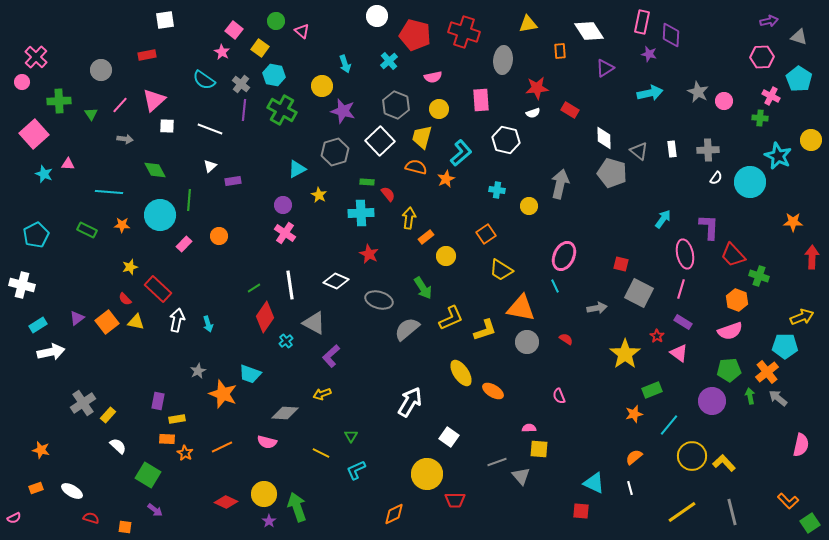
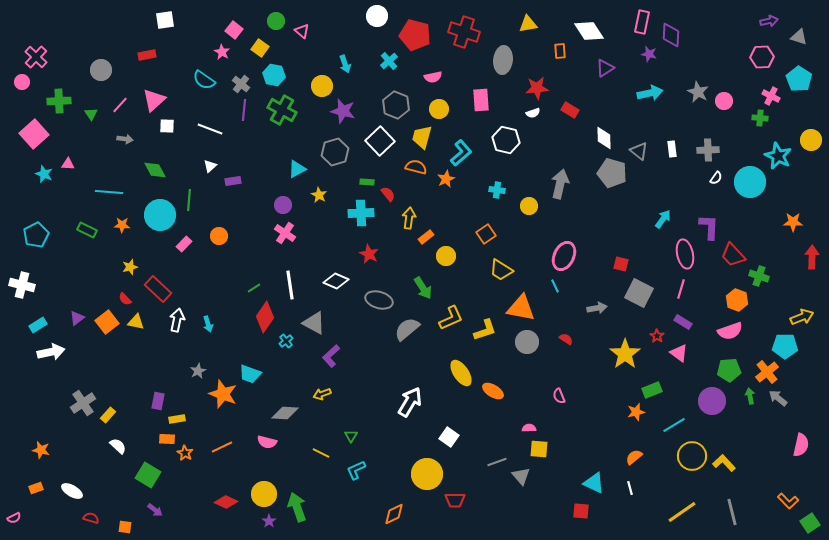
orange star at (634, 414): moved 2 px right, 2 px up
cyan line at (669, 425): moved 5 px right; rotated 20 degrees clockwise
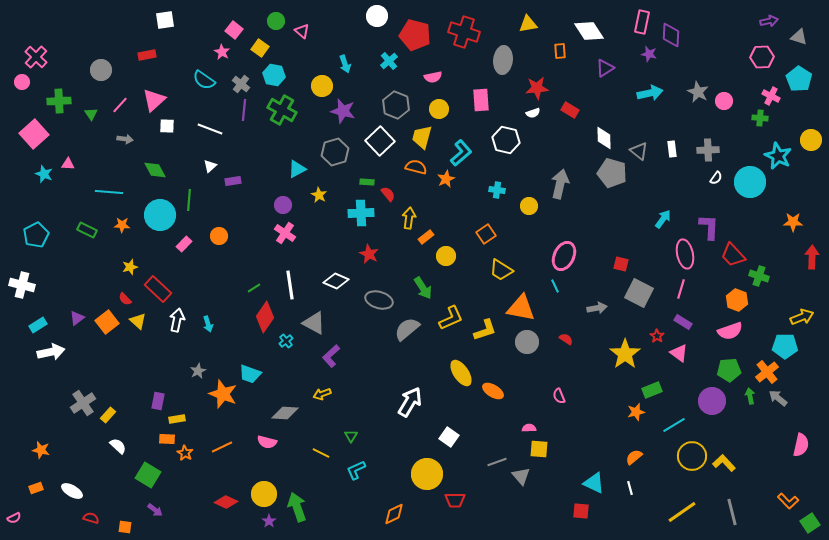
yellow triangle at (136, 322): moved 2 px right, 1 px up; rotated 30 degrees clockwise
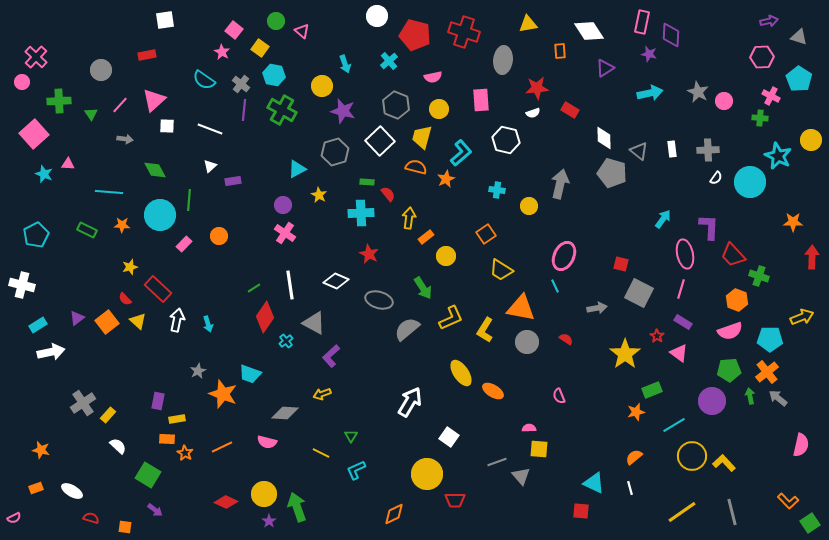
yellow L-shape at (485, 330): rotated 140 degrees clockwise
cyan pentagon at (785, 346): moved 15 px left, 7 px up
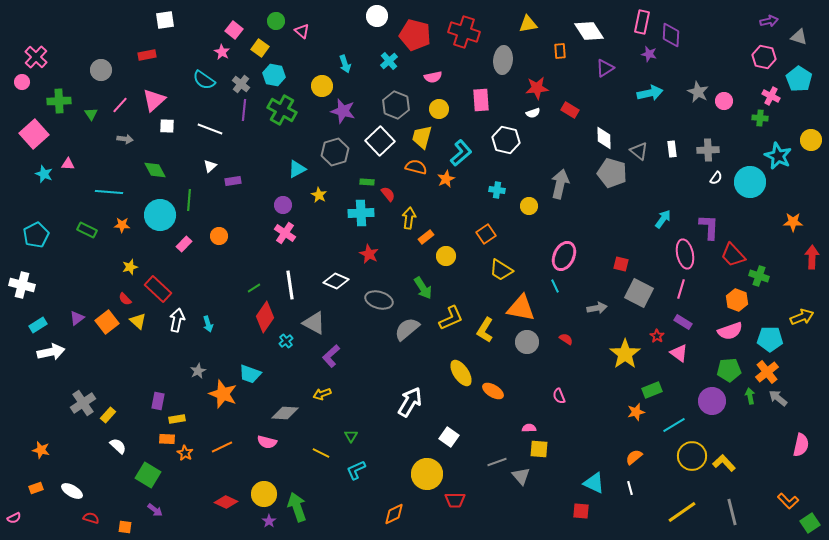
pink hexagon at (762, 57): moved 2 px right; rotated 15 degrees clockwise
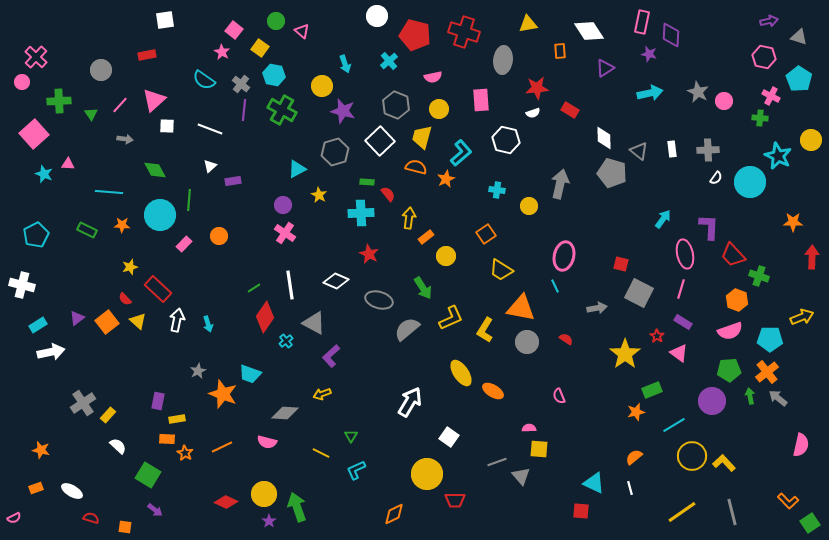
pink ellipse at (564, 256): rotated 12 degrees counterclockwise
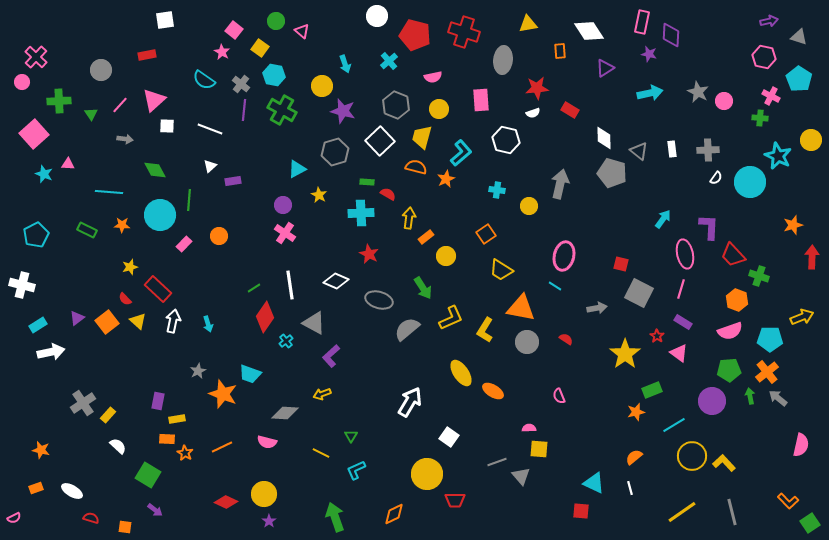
red semicircle at (388, 194): rotated 21 degrees counterclockwise
orange star at (793, 222): moved 3 px down; rotated 18 degrees counterclockwise
cyan line at (555, 286): rotated 32 degrees counterclockwise
white arrow at (177, 320): moved 4 px left, 1 px down
green arrow at (297, 507): moved 38 px right, 10 px down
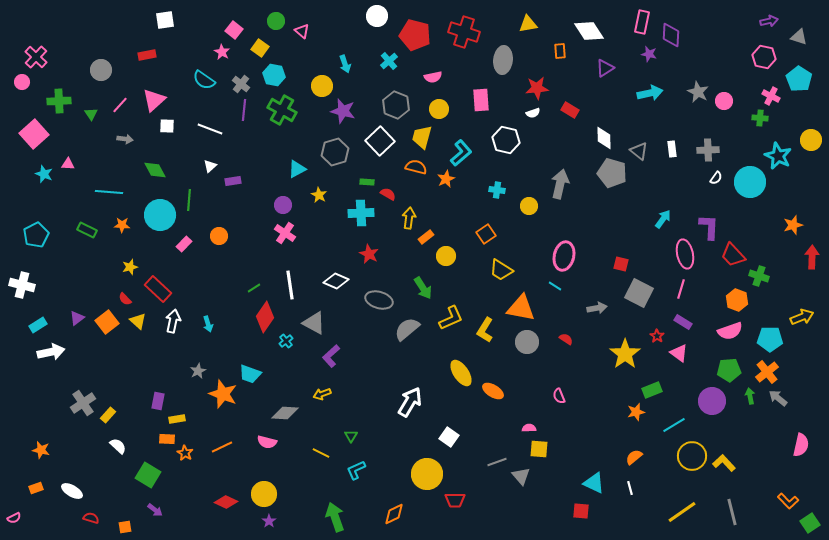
orange square at (125, 527): rotated 16 degrees counterclockwise
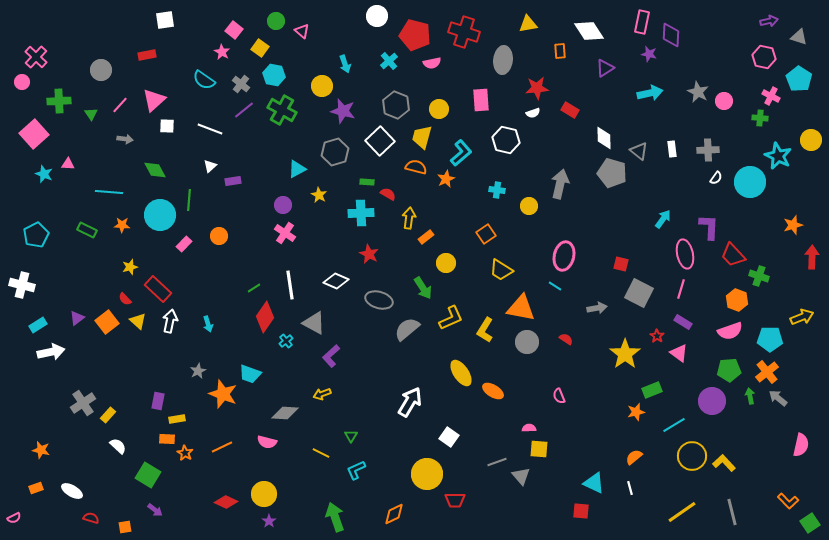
pink semicircle at (433, 77): moved 1 px left, 14 px up
purple line at (244, 110): rotated 45 degrees clockwise
yellow circle at (446, 256): moved 7 px down
white arrow at (173, 321): moved 3 px left
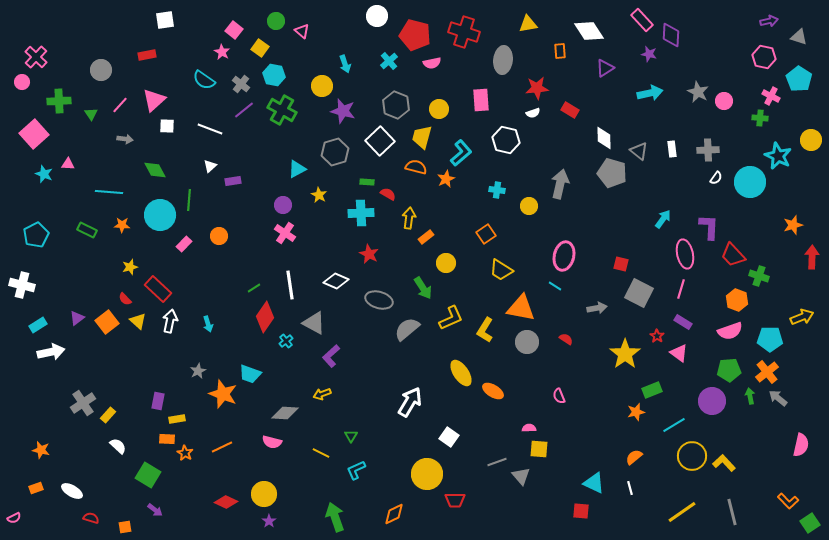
pink rectangle at (642, 22): moved 2 px up; rotated 55 degrees counterclockwise
pink semicircle at (267, 442): moved 5 px right
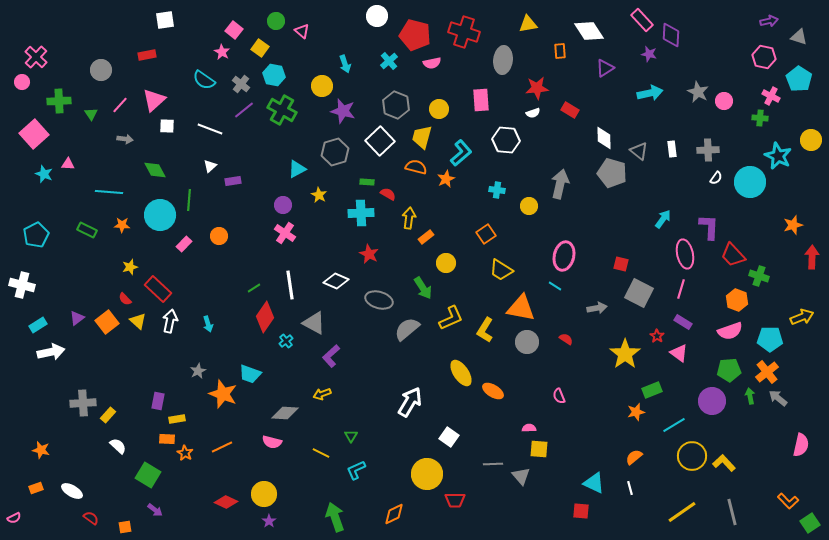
white hexagon at (506, 140): rotated 8 degrees counterclockwise
gray cross at (83, 403): rotated 30 degrees clockwise
gray line at (497, 462): moved 4 px left, 2 px down; rotated 18 degrees clockwise
red semicircle at (91, 518): rotated 21 degrees clockwise
